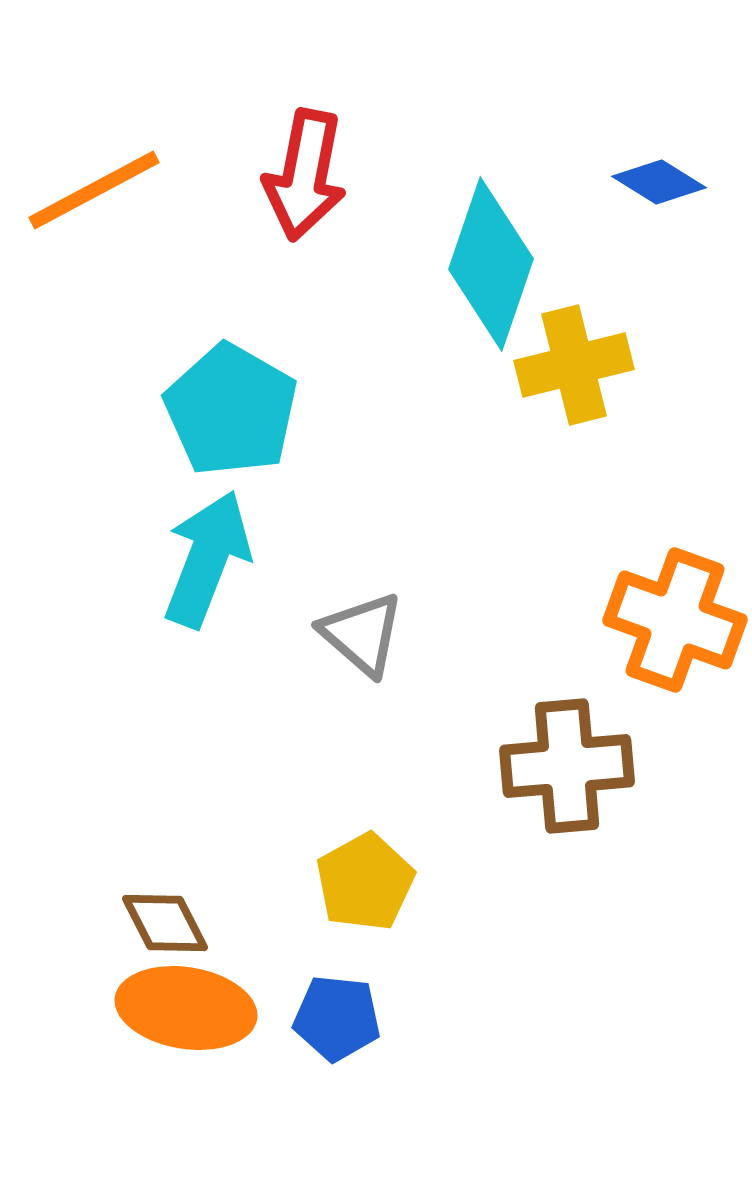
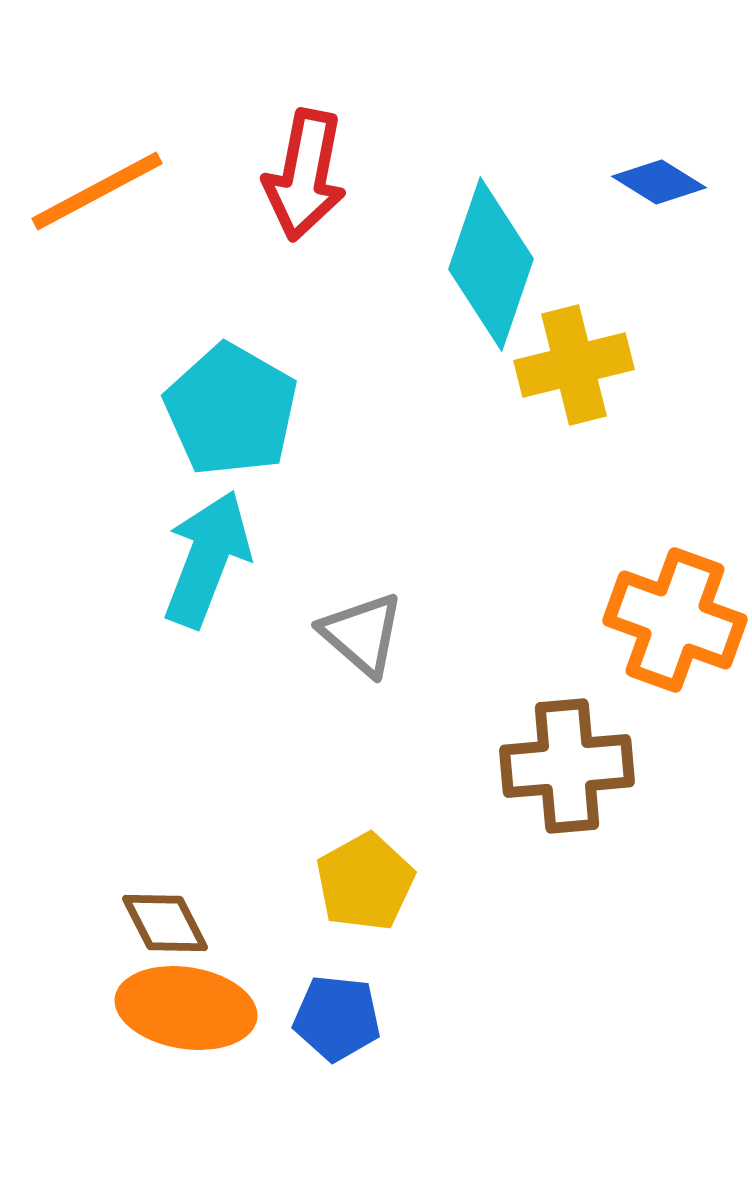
orange line: moved 3 px right, 1 px down
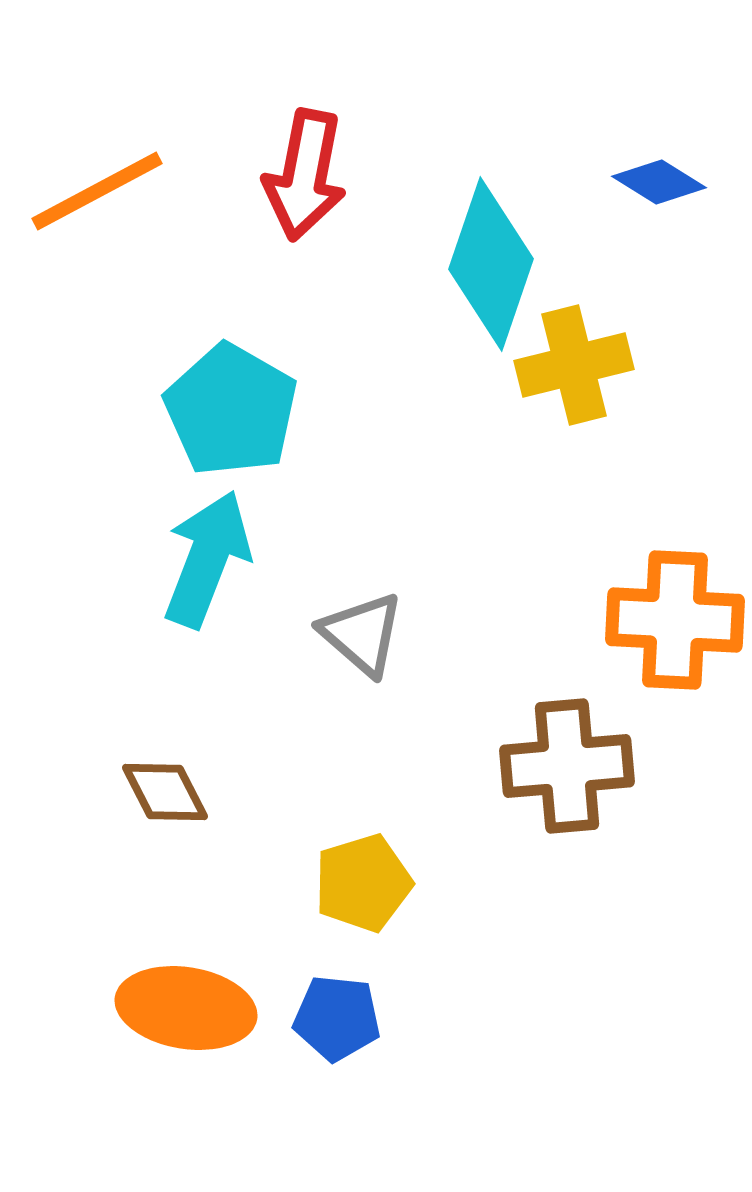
orange cross: rotated 17 degrees counterclockwise
yellow pentagon: moved 2 px left, 1 px down; rotated 12 degrees clockwise
brown diamond: moved 131 px up
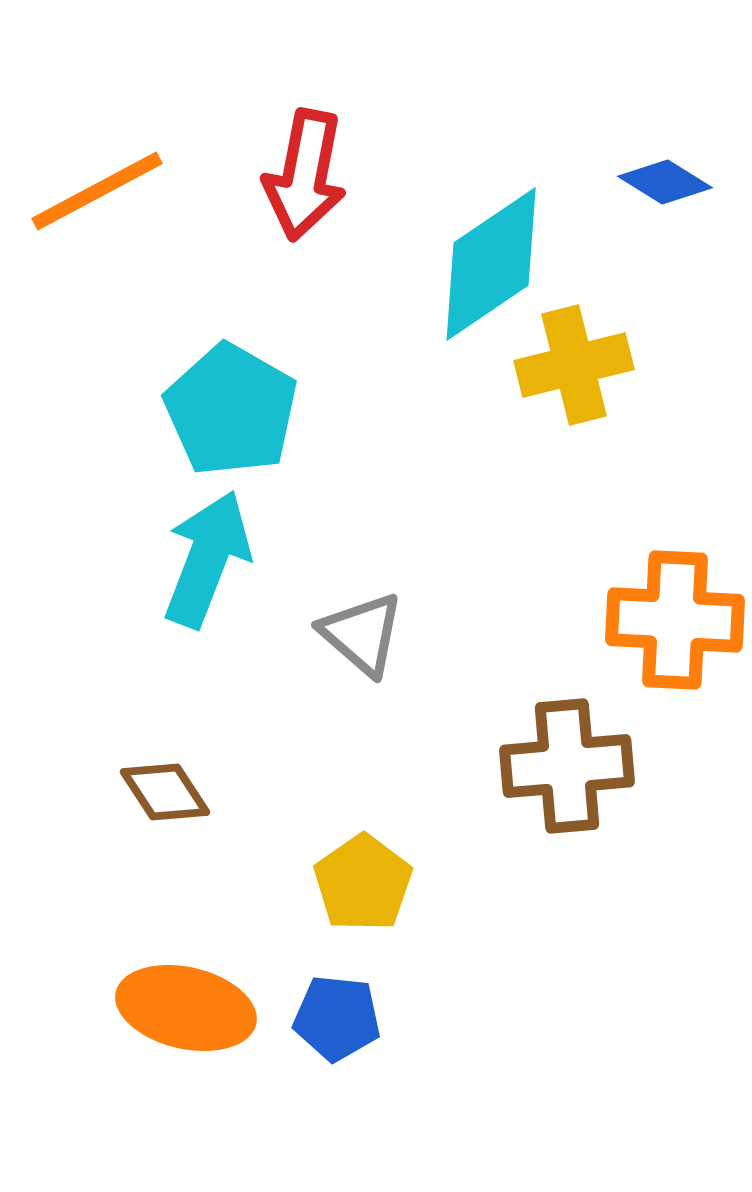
blue diamond: moved 6 px right
cyan diamond: rotated 37 degrees clockwise
brown diamond: rotated 6 degrees counterclockwise
yellow pentagon: rotated 18 degrees counterclockwise
orange ellipse: rotated 4 degrees clockwise
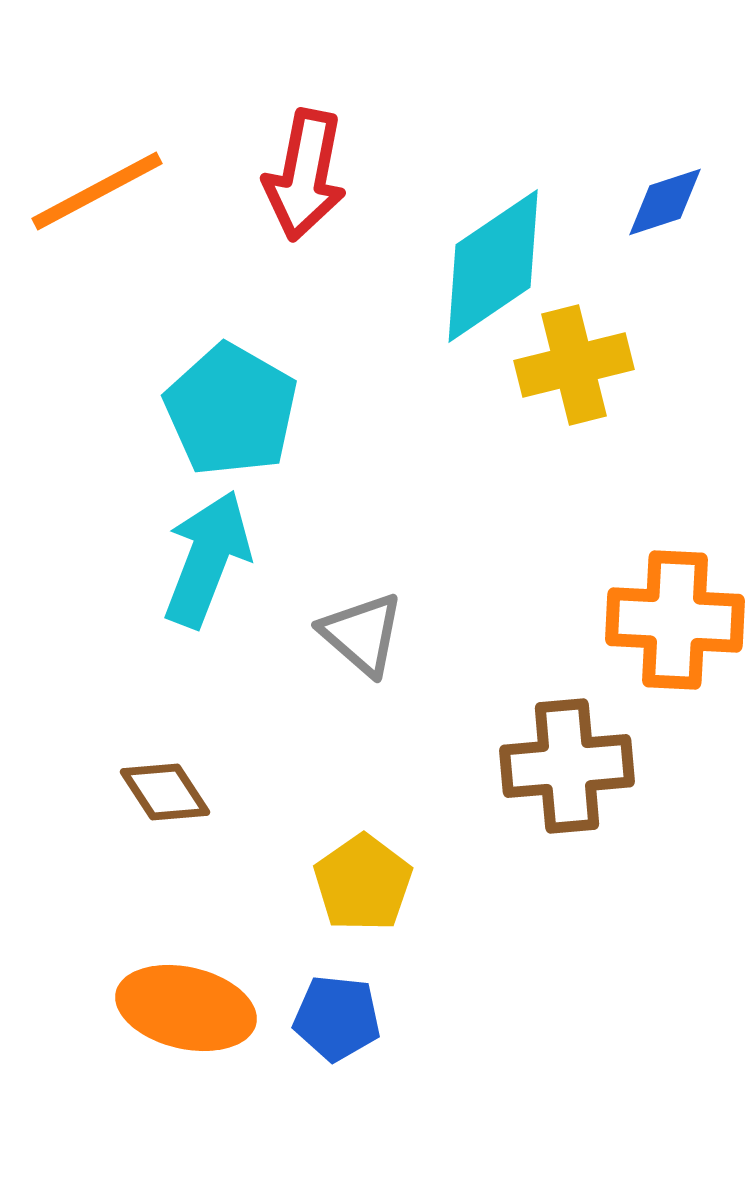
blue diamond: moved 20 px down; rotated 50 degrees counterclockwise
cyan diamond: moved 2 px right, 2 px down
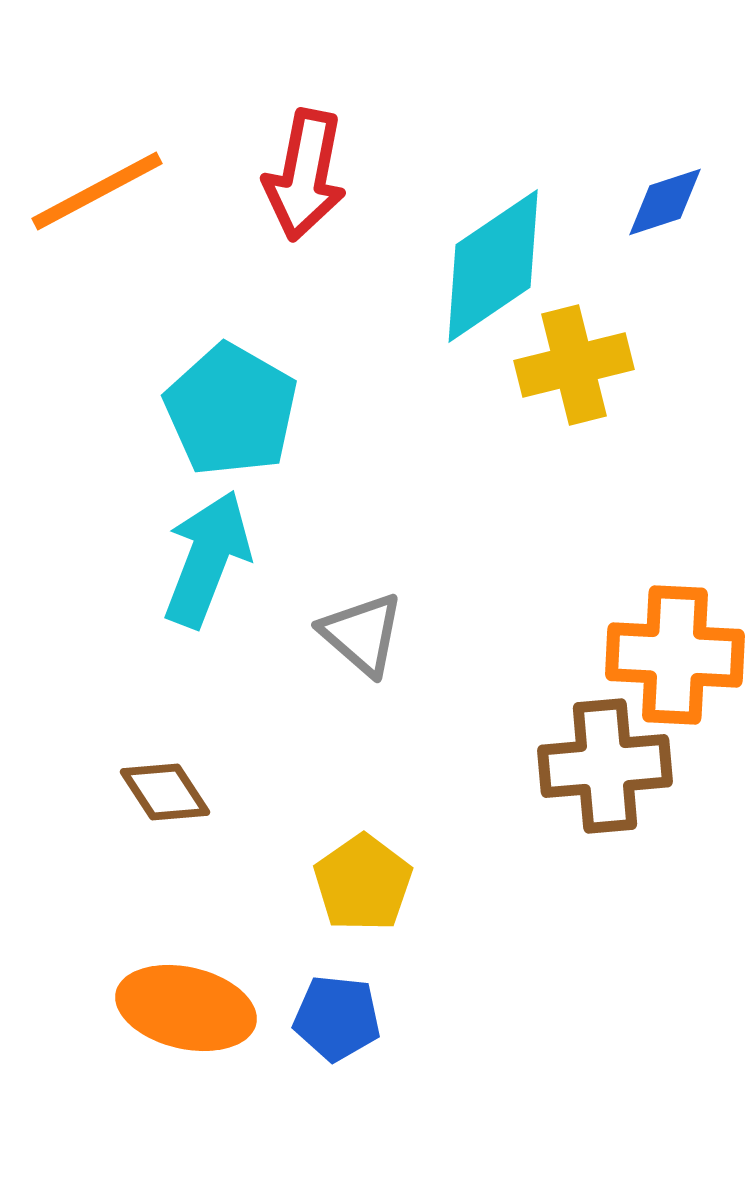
orange cross: moved 35 px down
brown cross: moved 38 px right
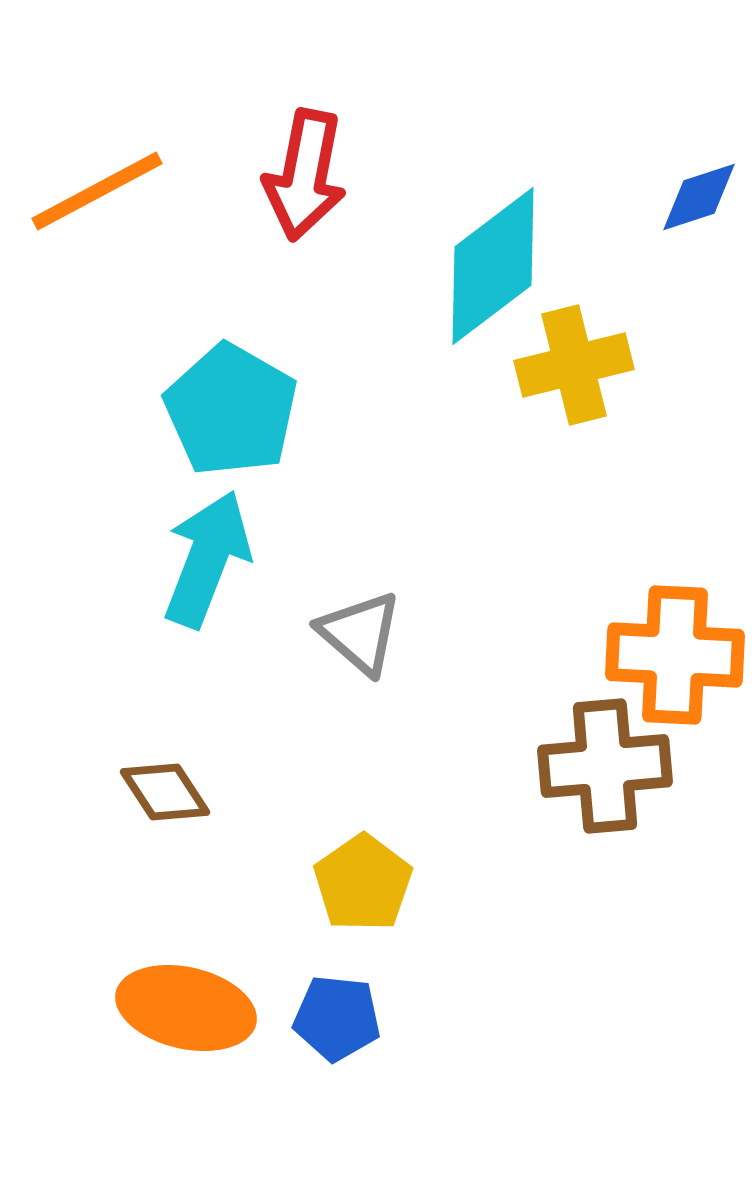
blue diamond: moved 34 px right, 5 px up
cyan diamond: rotated 3 degrees counterclockwise
gray triangle: moved 2 px left, 1 px up
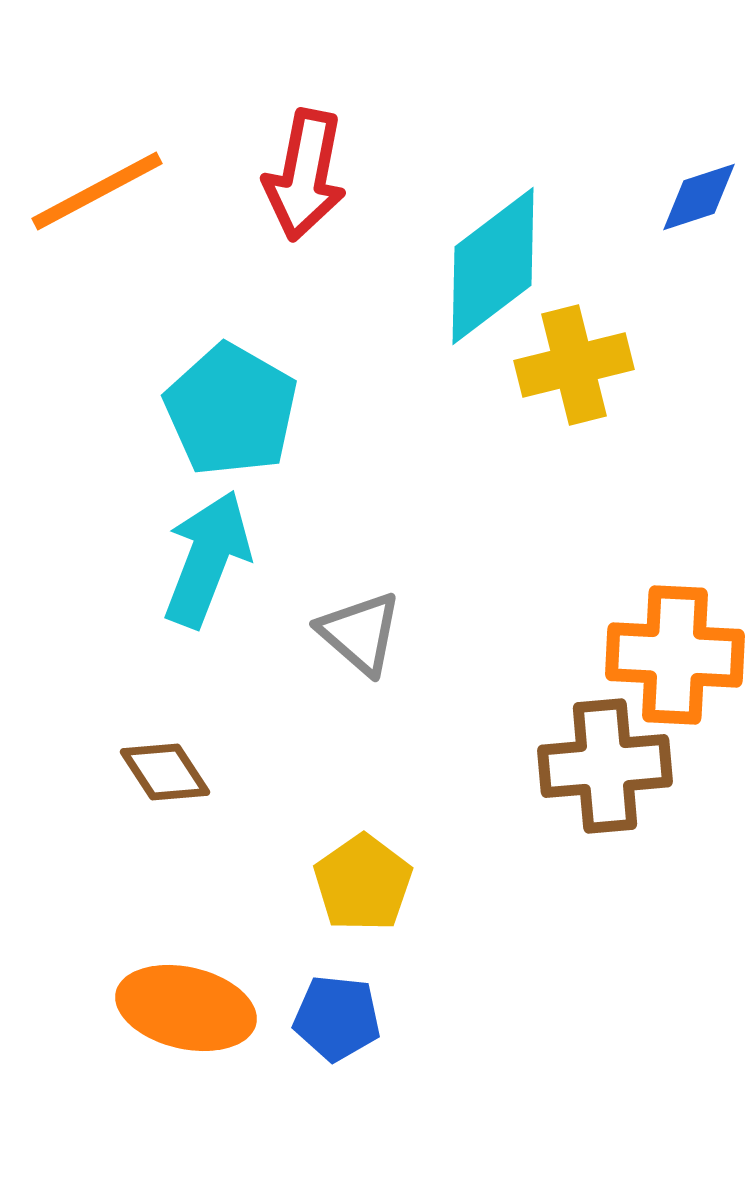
brown diamond: moved 20 px up
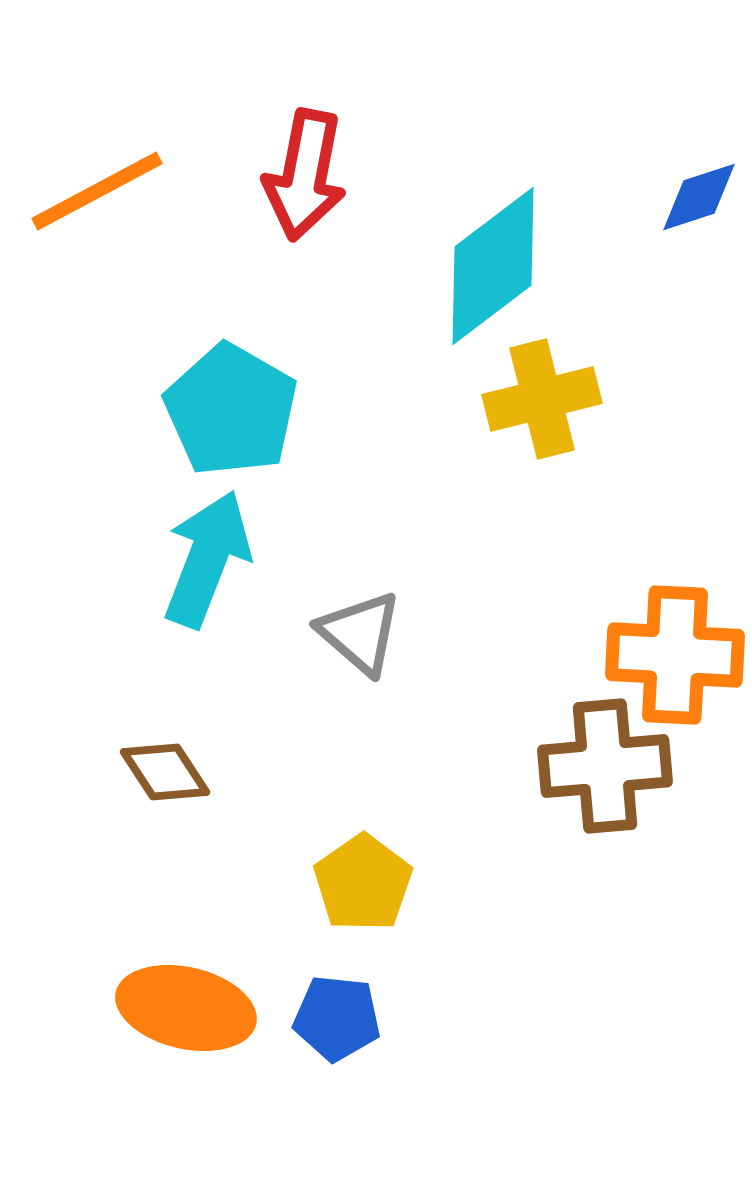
yellow cross: moved 32 px left, 34 px down
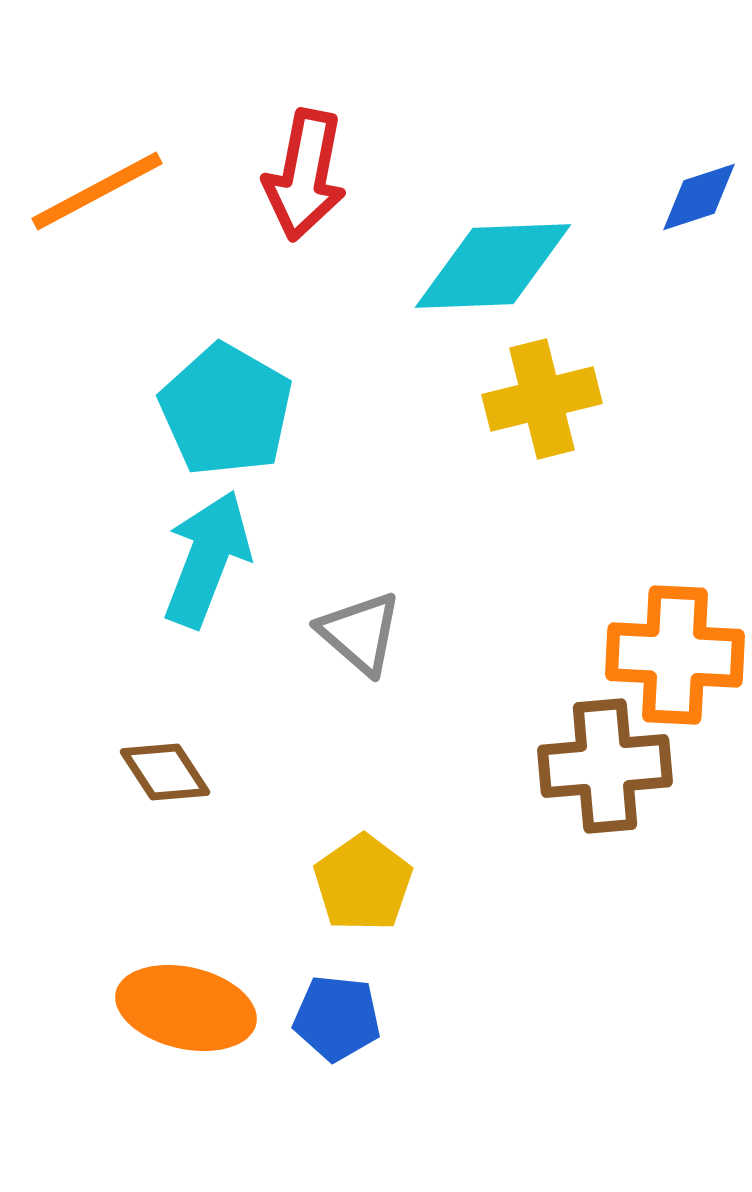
cyan diamond: rotated 35 degrees clockwise
cyan pentagon: moved 5 px left
